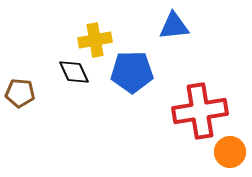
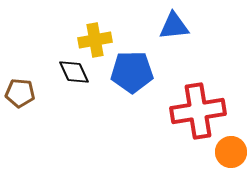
red cross: moved 2 px left
orange circle: moved 1 px right
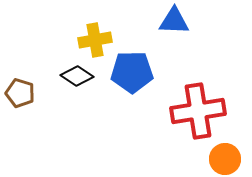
blue triangle: moved 5 px up; rotated 8 degrees clockwise
black diamond: moved 3 px right, 4 px down; rotated 32 degrees counterclockwise
brown pentagon: rotated 12 degrees clockwise
orange circle: moved 6 px left, 7 px down
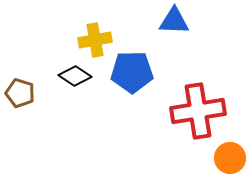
black diamond: moved 2 px left
orange circle: moved 5 px right, 1 px up
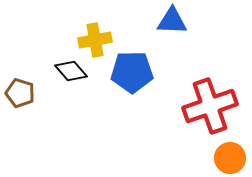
blue triangle: moved 2 px left
black diamond: moved 4 px left, 5 px up; rotated 16 degrees clockwise
red cross: moved 12 px right, 5 px up; rotated 10 degrees counterclockwise
